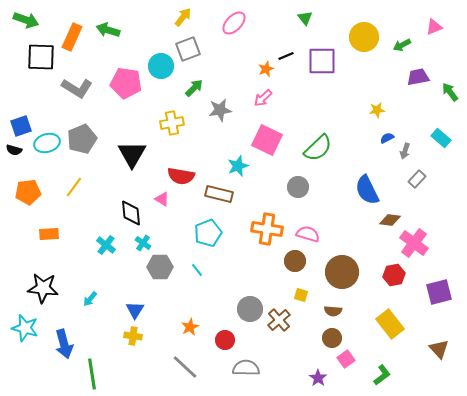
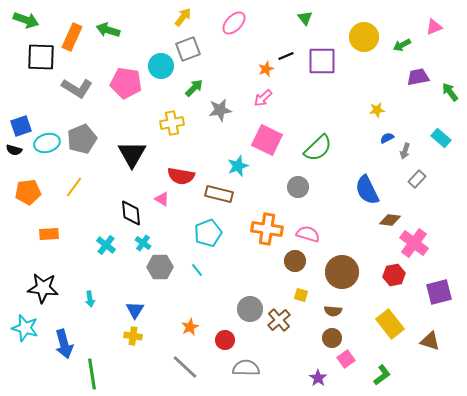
cyan arrow at (90, 299): rotated 49 degrees counterclockwise
brown triangle at (439, 349): moved 9 px left, 8 px up; rotated 30 degrees counterclockwise
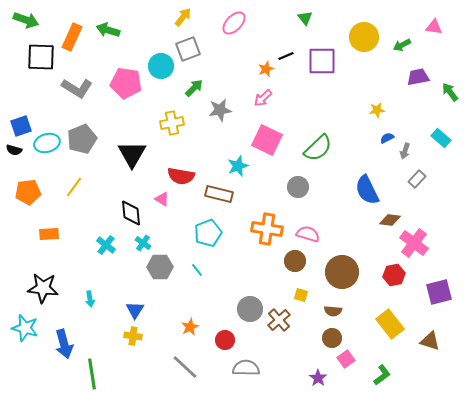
pink triangle at (434, 27): rotated 30 degrees clockwise
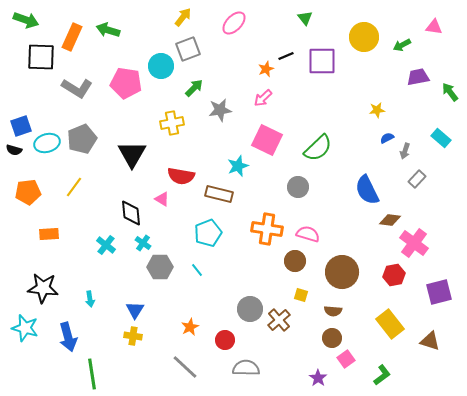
blue arrow at (64, 344): moved 4 px right, 7 px up
